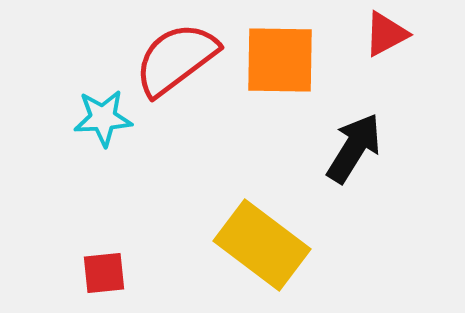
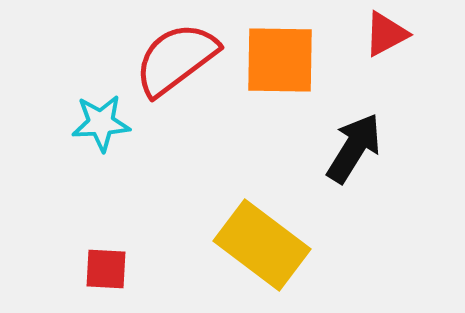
cyan star: moved 2 px left, 5 px down
red square: moved 2 px right, 4 px up; rotated 9 degrees clockwise
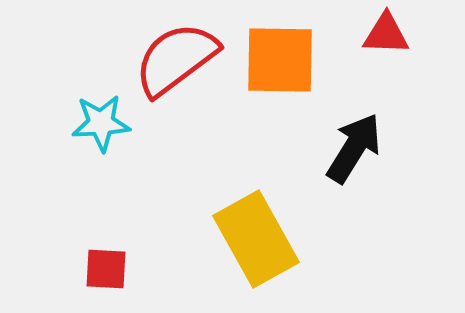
red triangle: rotated 30 degrees clockwise
yellow rectangle: moved 6 px left, 6 px up; rotated 24 degrees clockwise
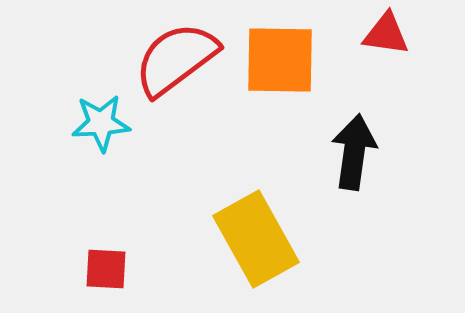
red triangle: rotated 6 degrees clockwise
black arrow: moved 4 px down; rotated 24 degrees counterclockwise
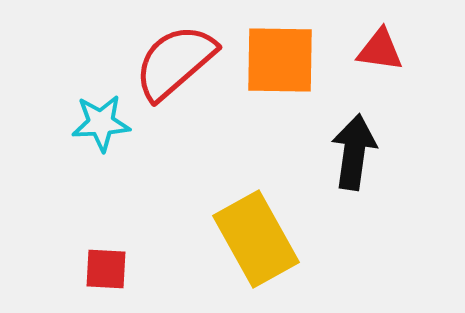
red triangle: moved 6 px left, 16 px down
red semicircle: moved 1 px left, 3 px down; rotated 4 degrees counterclockwise
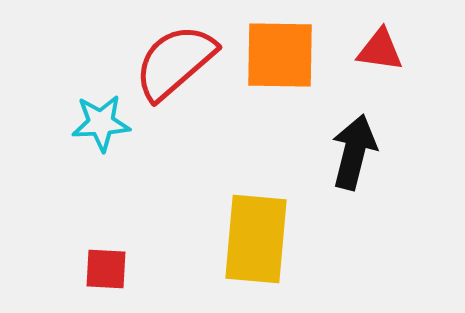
orange square: moved 5 px up
black arrow: rotated 6 degrees clockwise
yellow rectangle: rotated 34 degrees clockwise
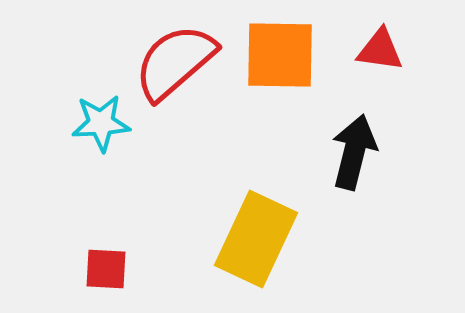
yellow rectangle: rotated 20 degrees clockwise
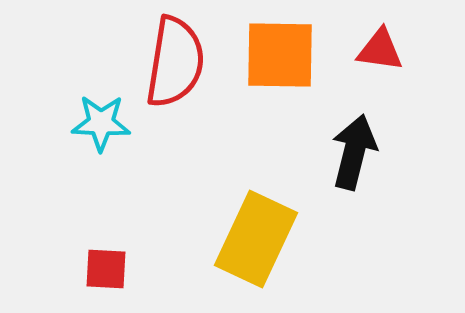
red semicircle: rotated 140 degrees clockwise
cyan star: rotated 6 degrees clockwise
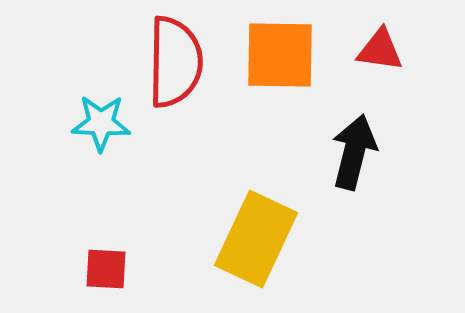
red semicircle: rotated 8 degrees counterclockwise
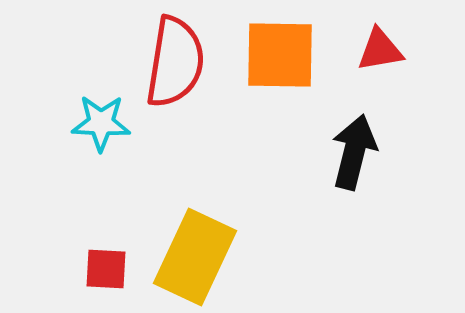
red triangle: rotated 18 degrees counterclockwise
red semicircle: rotated 8 degrees clockwise
yellow rectangle: moved 61 px left, 18 px down
